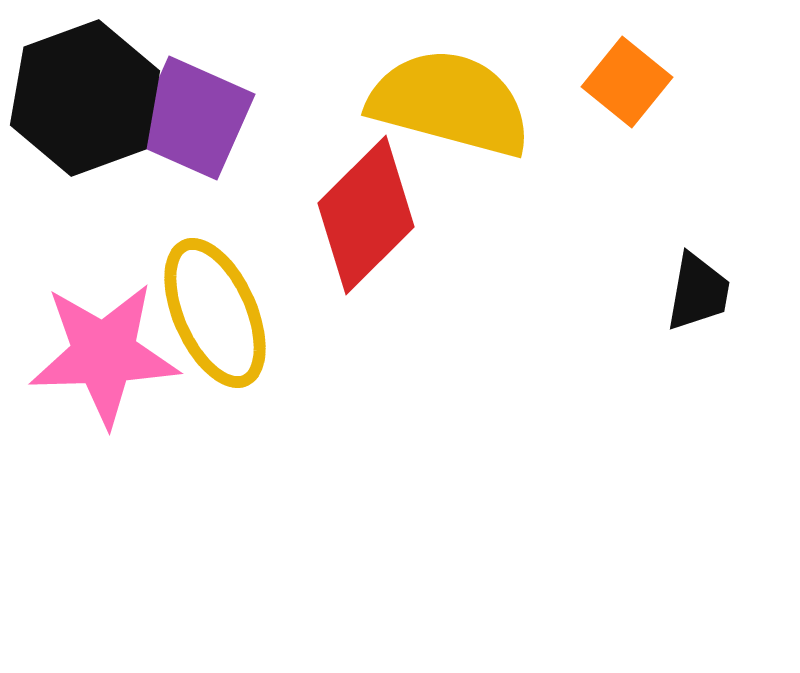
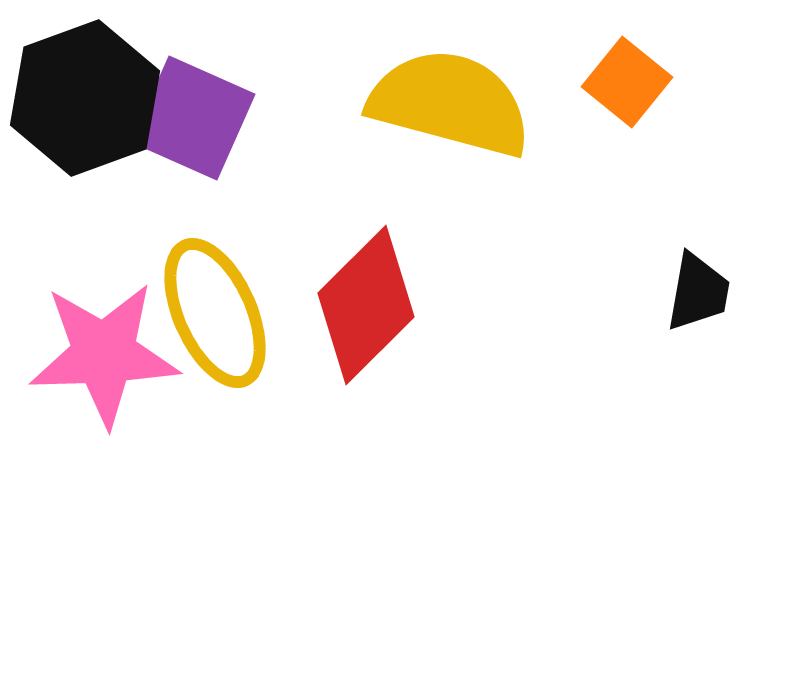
red diamond: moved 90 px down
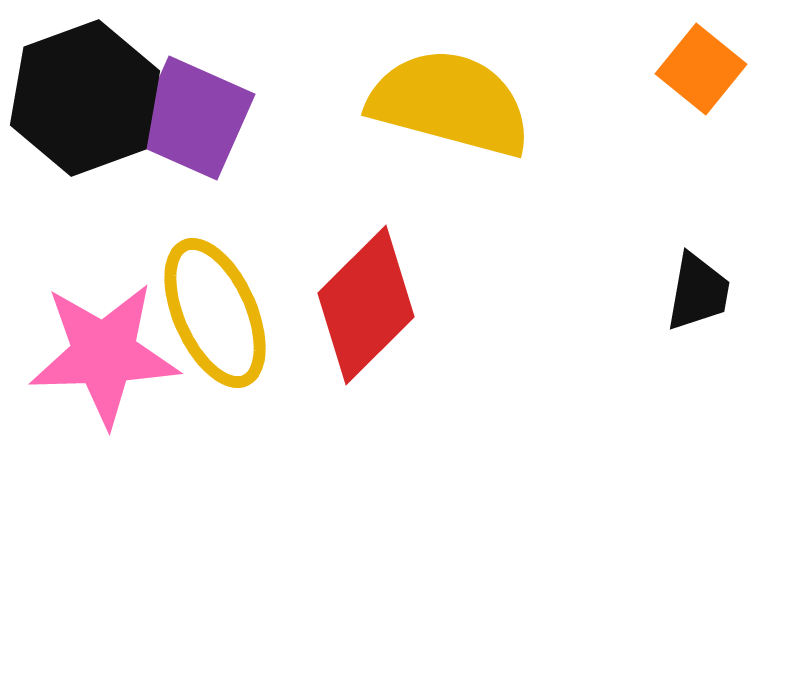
orange square: moved 74 px right, 13 px up
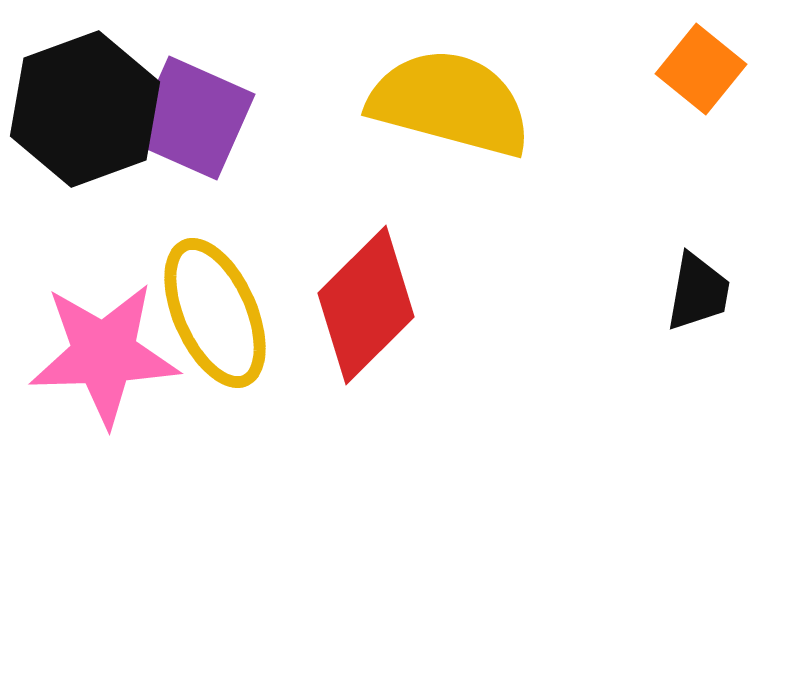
black hexagon: moved 11 px down
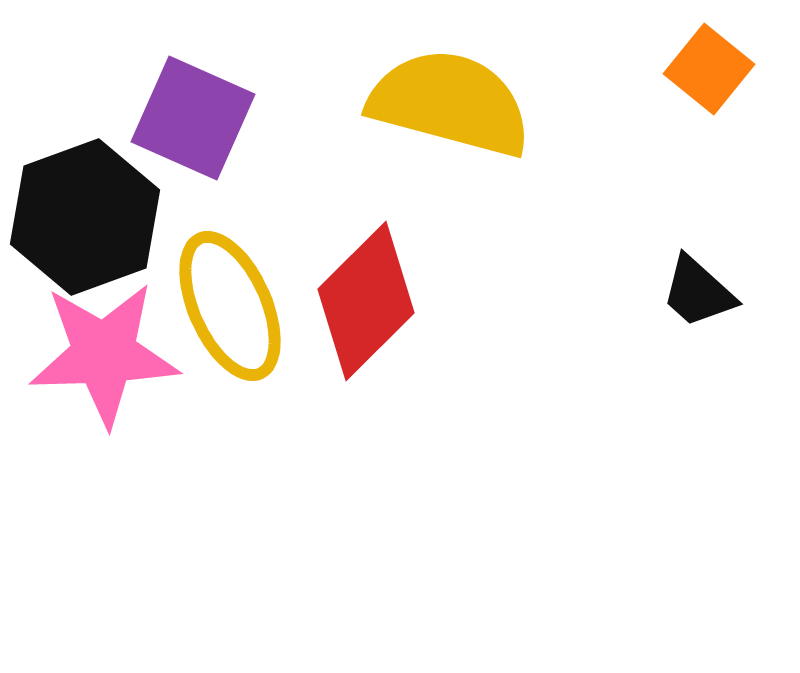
orange square: moved 8 px right
black hexagon: moved 108 px down
black trapezoid: rotated 122 degrees clockwise
red diamond: moved 4 px up
yellow ellipse: moved 15 px right, 7 px up
